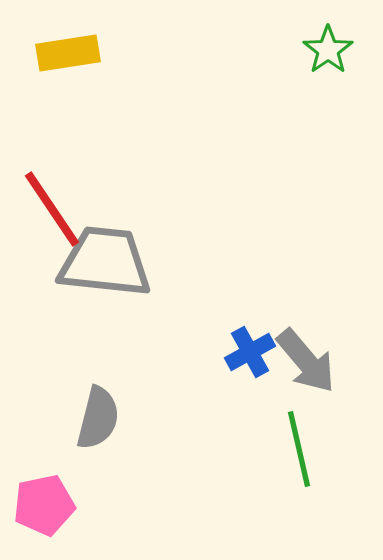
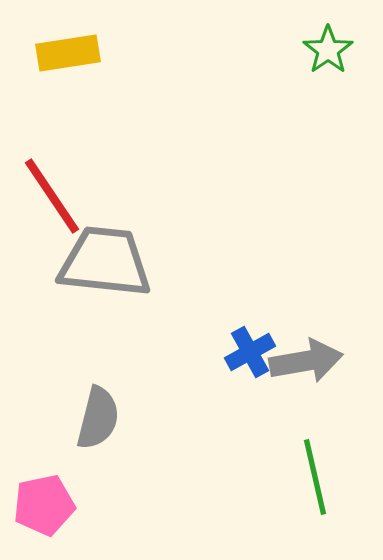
red line: moved 13 px up
gray arrow: rotated 60 degrees counterclockwise
green line: moved 16 px right, 28 px down
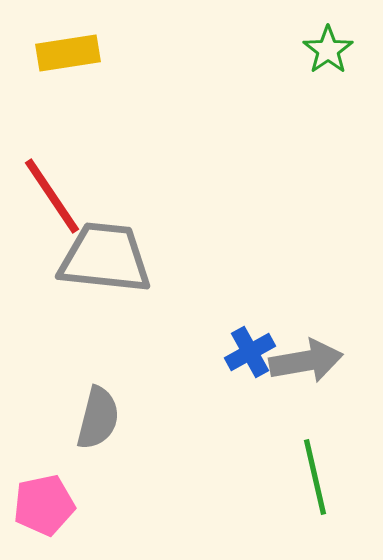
gray trapezoid: moved 4 px up
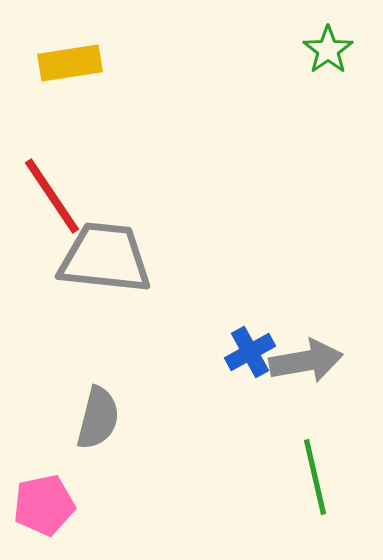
yellow rectangle: moved 2 px right, 10 px down
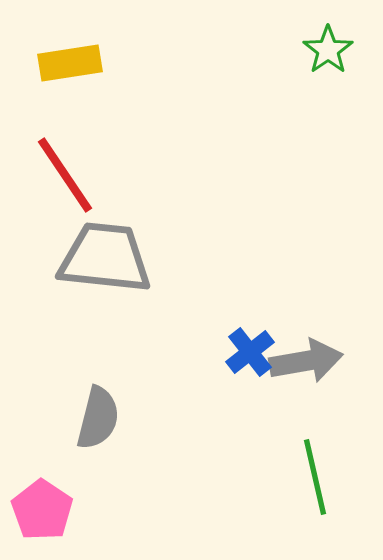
red line: moved 13 px right, 21 px up
blue cross: rotated 9 degrees counterclockwise
pink pentagon: moved 2 px left, 5 px down; rotated 26 degrees counterclockwise
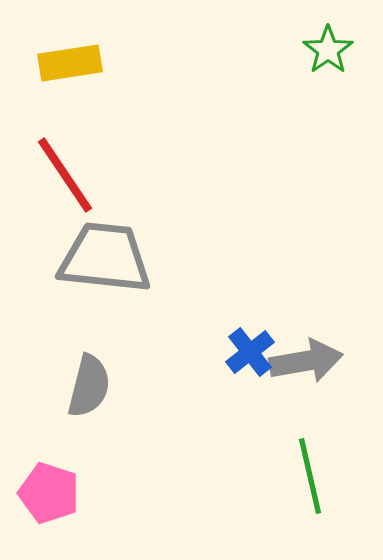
gray semicircle: moved 9 px left, 32 px up
green line: moved 5 px left, 1 px up
pink pentagon: moved 7 px right, 17 px up; rotated 16 degrees counterclockwise
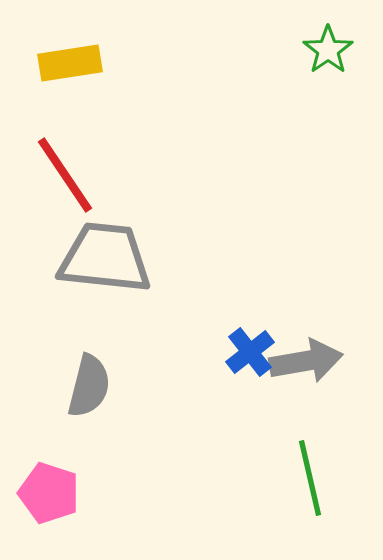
green line: moved 2 px down
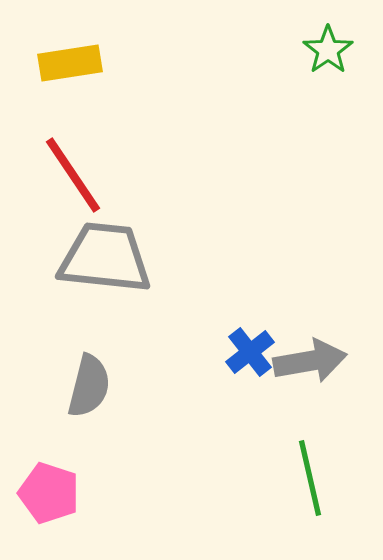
red line: moved 8 px right
gray arrow: moved 4 px right
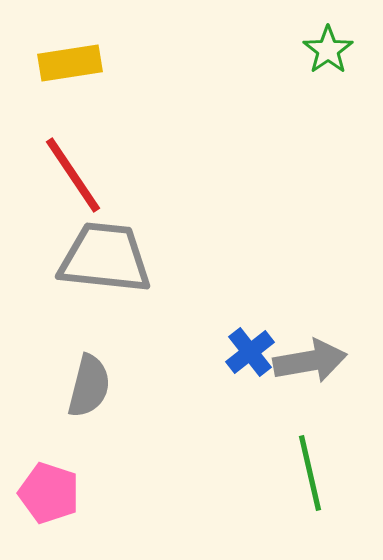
green line: moved 5 px up
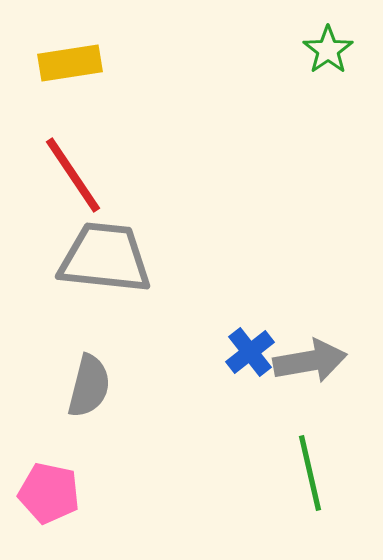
pink pentagon: rotated 6 degrees counterclockwise
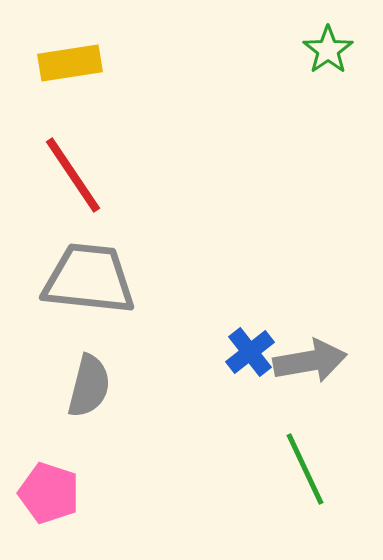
gray trapezoid: moved 16 px left, 21 px down
green line: moved 5 px left, 4 px up; rotated 12 degrees counterclockwise
pink pentagon: rotated 6 degrees clockwise
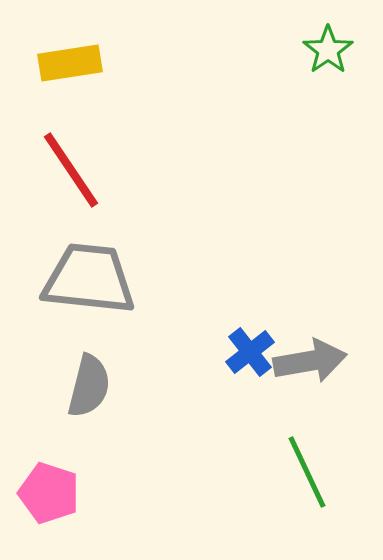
red line: moved 2 px left, 5 px up
green line: moved 2 px right, 3 px down
